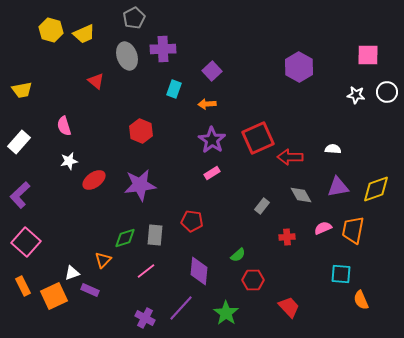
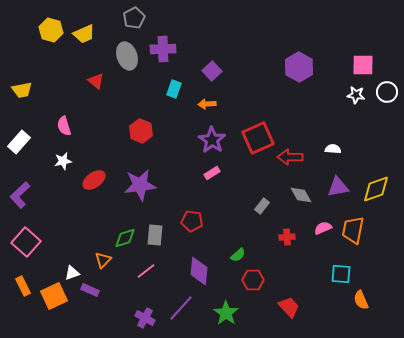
pink square at (368, 55): moved 5 px left, 10 px down
white star at (69, 161): moved 6 px left
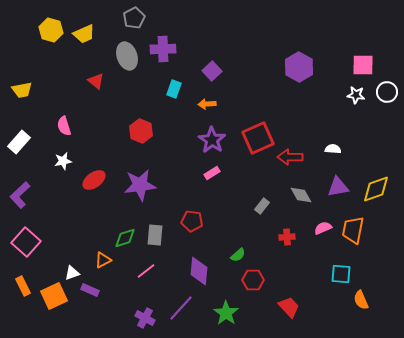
orange triangle at (103, 260): rotated 18 degrees clockwise
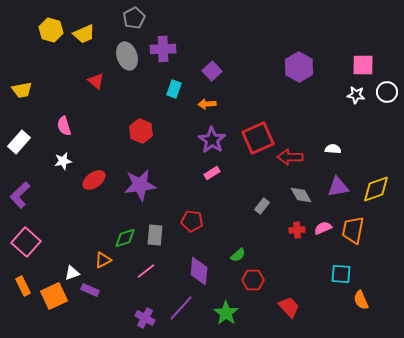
red cross at (287, 237): moved 10 px right, 7 px up
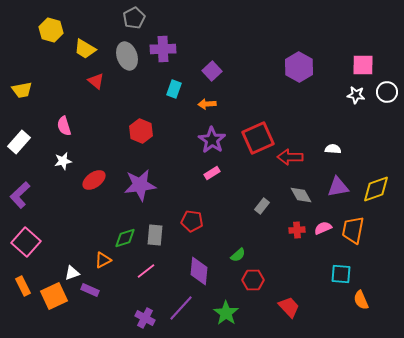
yellow trapezoid at (84, 34): moved 1 px right, 15 px down; rotated 55 degrees clockwise
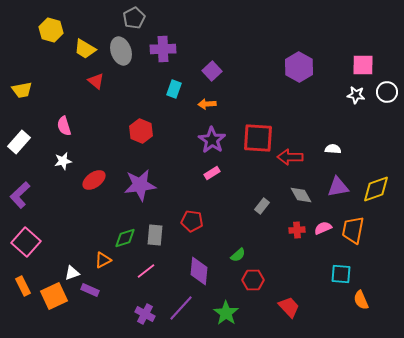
gray ellipse at (127, 56): moved 6 px left, 5 px up
red square at (258, 138): rotated 28 degrees clockwise
purple cross at (145, 318): moved 4 px up
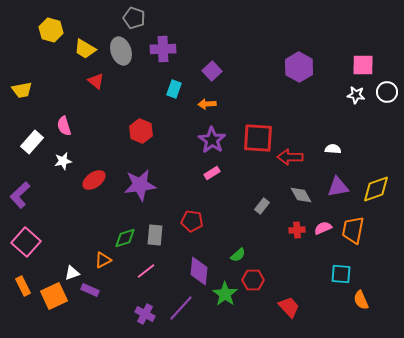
gray pentagon at (134, 18): rotated 25 degrees counterclockwise
white rectangle at (19, 142): moved 13 px right
green star at (226, 313): moved 1 px left, 19 px up
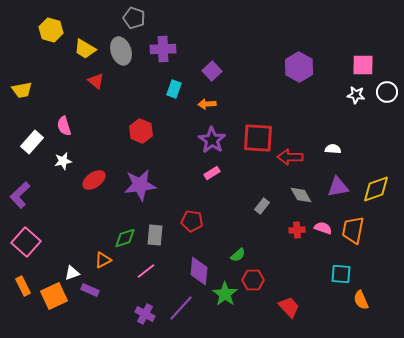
pink semicircle at (323, 228): rotated 42 degrees clockwise
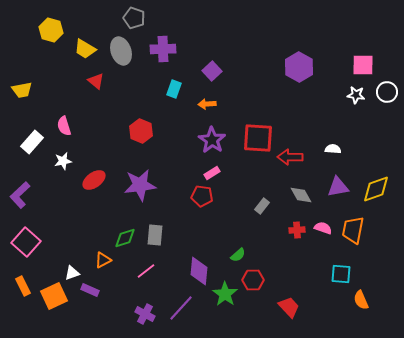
red pentagon at (192, 221): moved 10 px right, 25 px up
